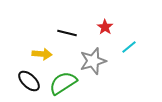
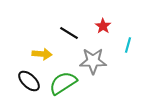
red star: moved 2 px left, 1 px up
black line: moved 2 px right; rotated 18 degrees clockwise
cyan line: moved 1 px left, 2 px up; rotated 35 degrees counterclockwise
gray star: rotated 16 degrees clockwise
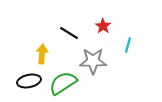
yellow arrow: rotated 90 degrees counterclockwise
black ellipse: rotated 55 degrees counterclockwise
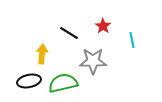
cyan line: moved 4 px right, 5 px up; rotated 28 degrees counterclockwise
green semicircle: rotated 20 degrees clockwise
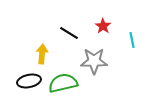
gray star: moved 1 px right
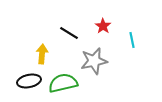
gray star: rotated 12 degrees counterclockwise
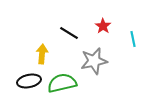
cyan line: moved 1 px right, 1 px up
green semicircle: moved 1 px left
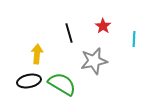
black line: rotated 42 degrees clockwise
cyan line: moved 1 px right; rotated 14 degrees clockwise
yellow arrow: moved 5 px left
green semicircle: moved 1 px down; rotated 44 degrees clockwise
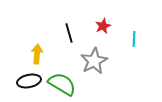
red star: rotated 14 degrees clockwise
gray star: rotated 16 degrees counterclockwise
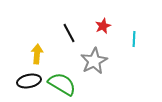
black line: rotated 12 degrees counterclockwise
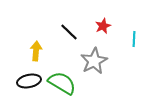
black line: moved 1 px up; rotated 18 degrees counterclockwise
yellow arrow: moved 1 px left, 3 px up
green semicircle: moved 1 px up
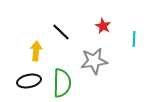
red star: rotated 21 degrees counterclockwise
black line: moved 8 px left
gray star: rotated 20 degrees clockwise
green semicircle: rotated 60 degrees clockwise
